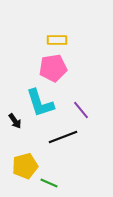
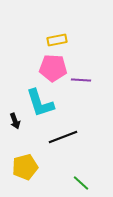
yellow rectangle: rotated 12 degrees counterclockwise
pink pentagon: rotated 12 degrees clockwise
purple line: moved 30 px up; rotated 48 degrees counterclockwise
black arrow: rotated 14 degrees clockwise
yellow pentagon: moved 1 px down
green line: moved 32 px right; rotated 18 degrees clockwise
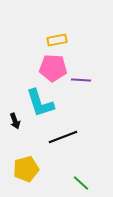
yellow pentagon: moved 1 px right, 2 px down
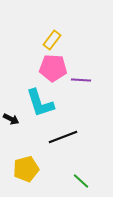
yellow rectangle: moved 5 px left; rotated 42 degrees counterclockwise
black arrow: moved 4 px left, 2 px up; rotated 42 degrees counterclockwise
green line: moved 2 px up
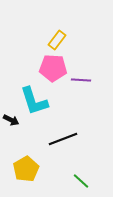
yellow rectangle: moved 5 px right
cyan L-shape: moved 6 px left, 2 px up
black arrow: moved 1 px down
black line: moved 2 px down
yellow pentagon: rotated 15 degrees counterclockwise
